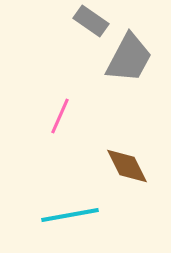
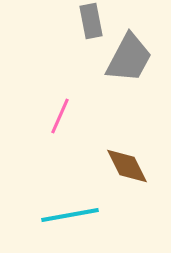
gray rectangle: rotated 44 degrees clockwise
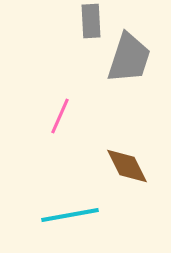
gray rectangle: rotated 8 degrees clockwise
gray trapezoid: rotated 10 degrees counterclockwise
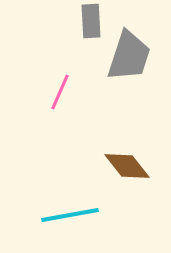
gray trapezoid: moved 2 px up
pink line: moved 24 px up
brown diamond: rotated 12 degrees counterclockwise
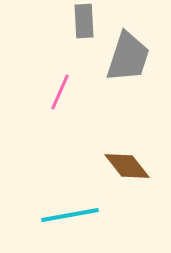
gray rectangle: moved 7 px left
gray trapezoid: moved 1 px left, 1 px down
